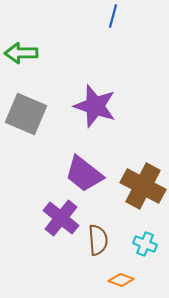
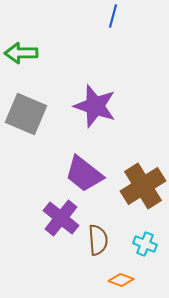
brown cross: rotated 30 degrees clockwise
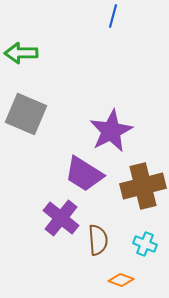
purple star: moved 16 px right, 25 px down; rotated 27 degrees clockwise
purple trapezoid: rotated 6 degrees counterclockwise
brown cross: rotated 18 degrees clockwise
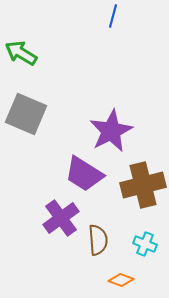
green arrow: rotated 32 degrees clockwise
brown cross: moved 1 px up
purple cross: rotated 15 degrees clockwise
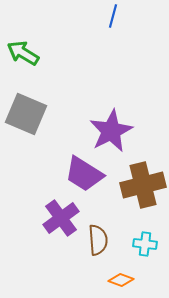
green arrow: moved 2 px right
cyan cross: rotated 15 degrees counterclockwise
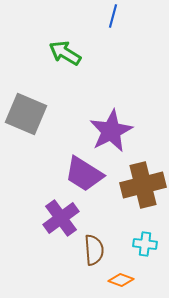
green arrow: moved 42 px right
brown semicircle: moved 4 px left, 10 px down
